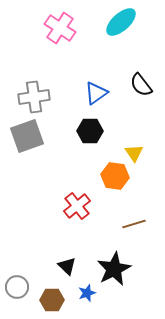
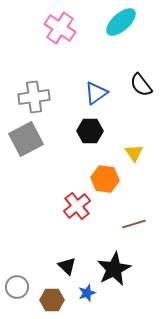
gray square: moved 1 px left, 3 px down; rotated 8 degrees counterclockwise
orange hexagon: moved 10 px left, 3 px down
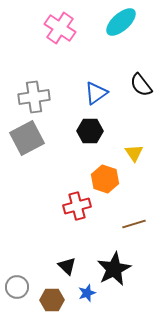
gray square: moved 1 px right, 1 px up
orange hexagon: rotated 12 degrees clockwise
red cross: rotated 24 degrees clockwise
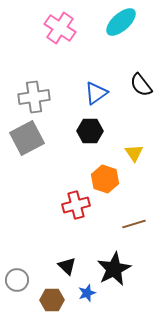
red cross: moved 1 px left, 1 px up
gray circle: moved 7 px up
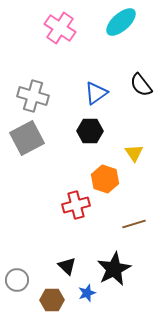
gray cross: moved 1 px left, 1 px up; rotated 24 degrees clockwise
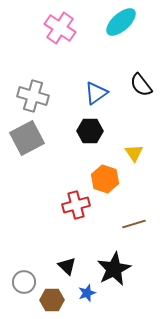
gray circle: moved 7 px right, 2 px down
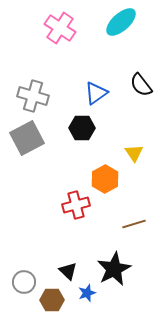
black hexagon: moved 8 px left, 3 px up
orange hexagon: rotated 12 degrees clockwise
black triangle: moved 1 px right, 5 px down
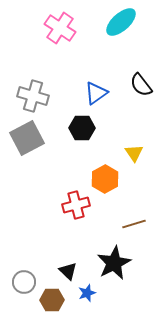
black star: moved 6 px up
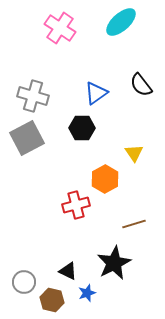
black triangle: rotated 18 degrees counterclockwise
brown hexagon: rotated 15 degrees clockwise
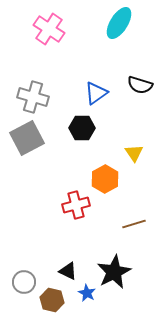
cyan ellipse: moved 2 px left, 1 px down; rotated 16 degrees counterclockwise
pink cross: moved 11 px left, 1 px down
black semicircle: moved 1 px left; rotated 35 degrees counterclockwise
gray cross: moved 1 px down
black star: moved 9 px down
blue star: rotated 24 degrees counterclockwise
